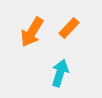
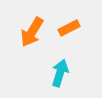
orange rectangle: rotated 20 degrees clockwise
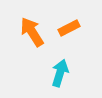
orange arrow: rotated 116 degrees clockwise
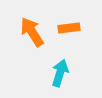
orange rectangle: rotated 20 degrees clockwise
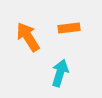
orange arrow: moved 4 px left, 5 px down
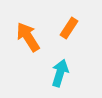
orange rectangle: rotated 50 degrees counterclockwise
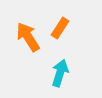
orange rectangle: moved 9 px left
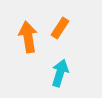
orange arrow: rotated 24 degrees clockwise
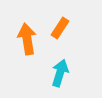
orange arrow: moved 1 px left, 2 px down
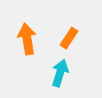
orange rectangle: moved 9 px right, 10 px down
